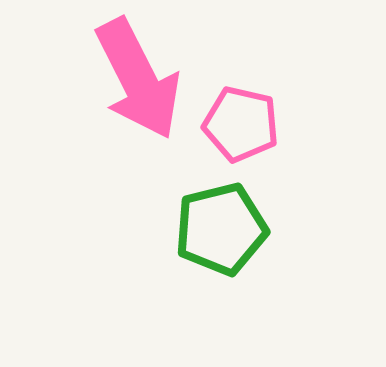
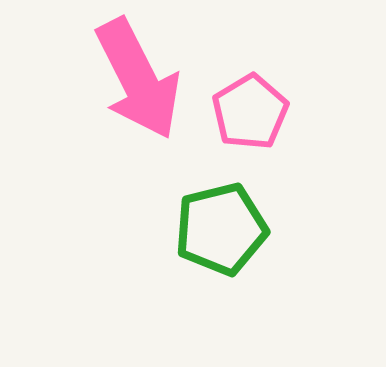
pink pentagon: moved 9 px right, 12 px up; rotated 28 degrees clockwise
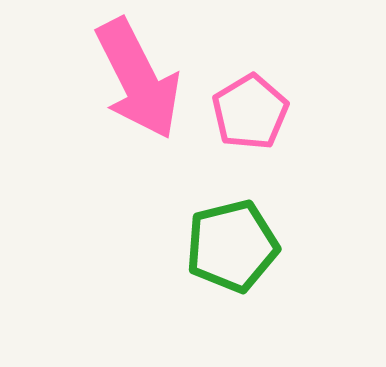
green pentagon: moved 11 px right, 17 px down
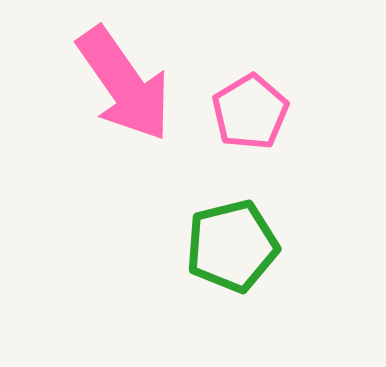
pink arrow: moved 14 px left, 5 px down; rotated 8 degrees counterclockwise
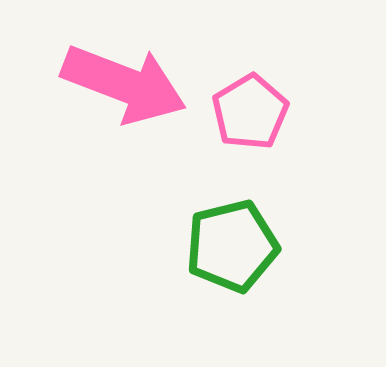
pink arrow: rotated 34 degrees counterclockwise
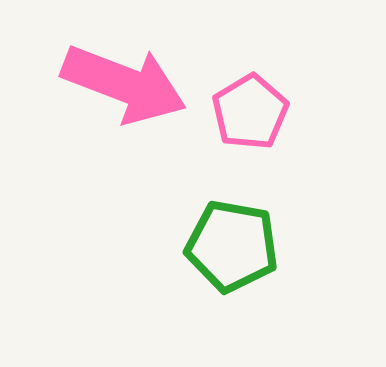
green pentagon: rotated 24 degrees clockwise
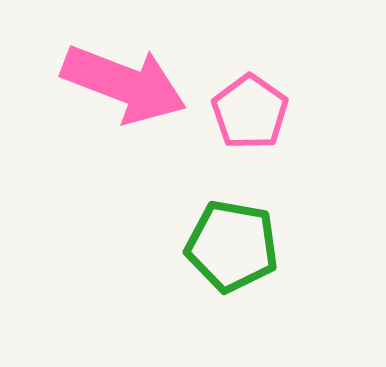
pink pentagon: rotated 6 degrees counterclockwise
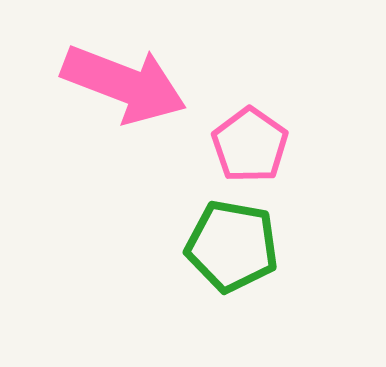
pink pentagon: moved 33 px down
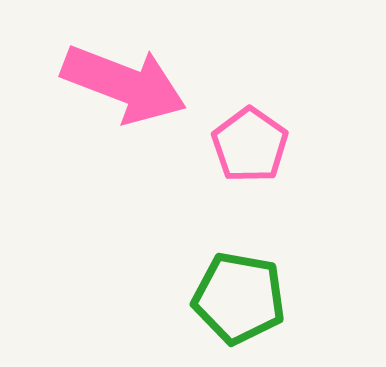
green pentagon: moved 7 px right, 52 px down
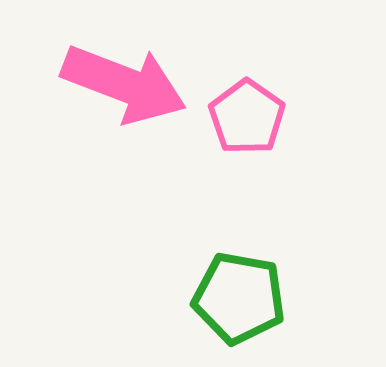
pink pentagon: moved 3 px left, 28 px up
